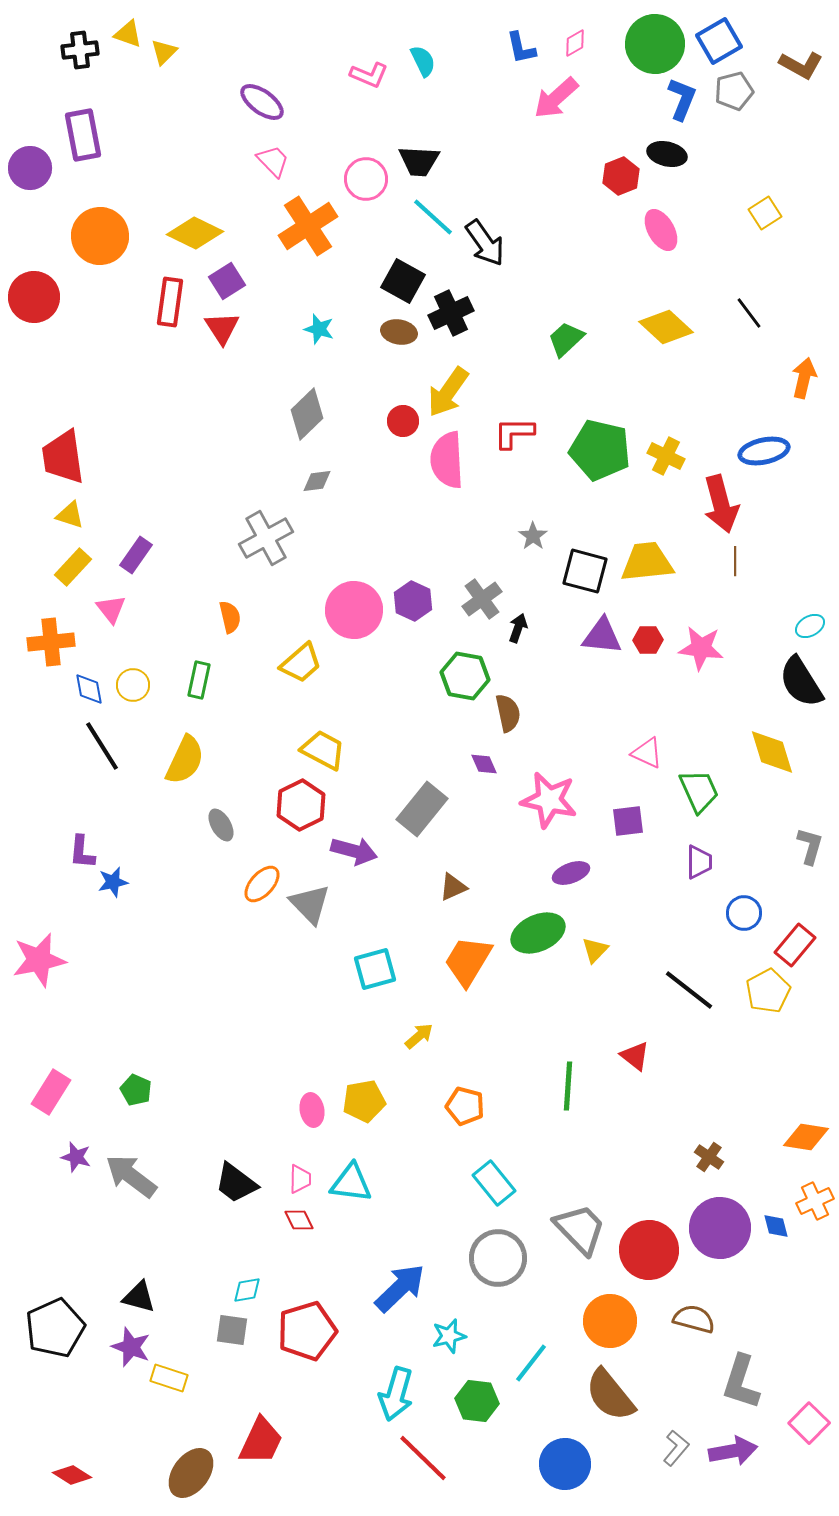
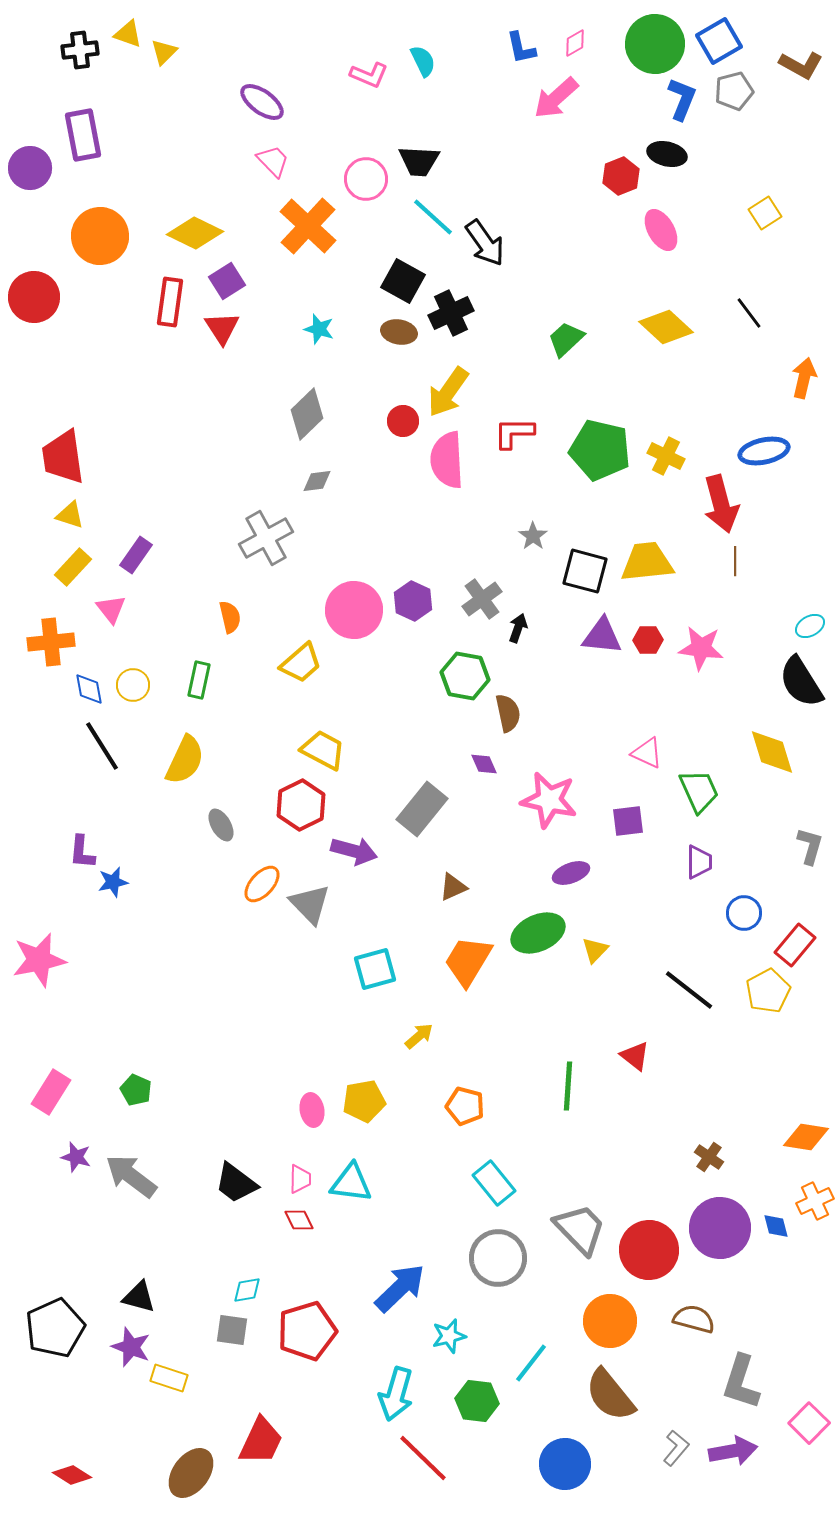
orange cross at (308, 226): rotated 14 degrees counterclockwise
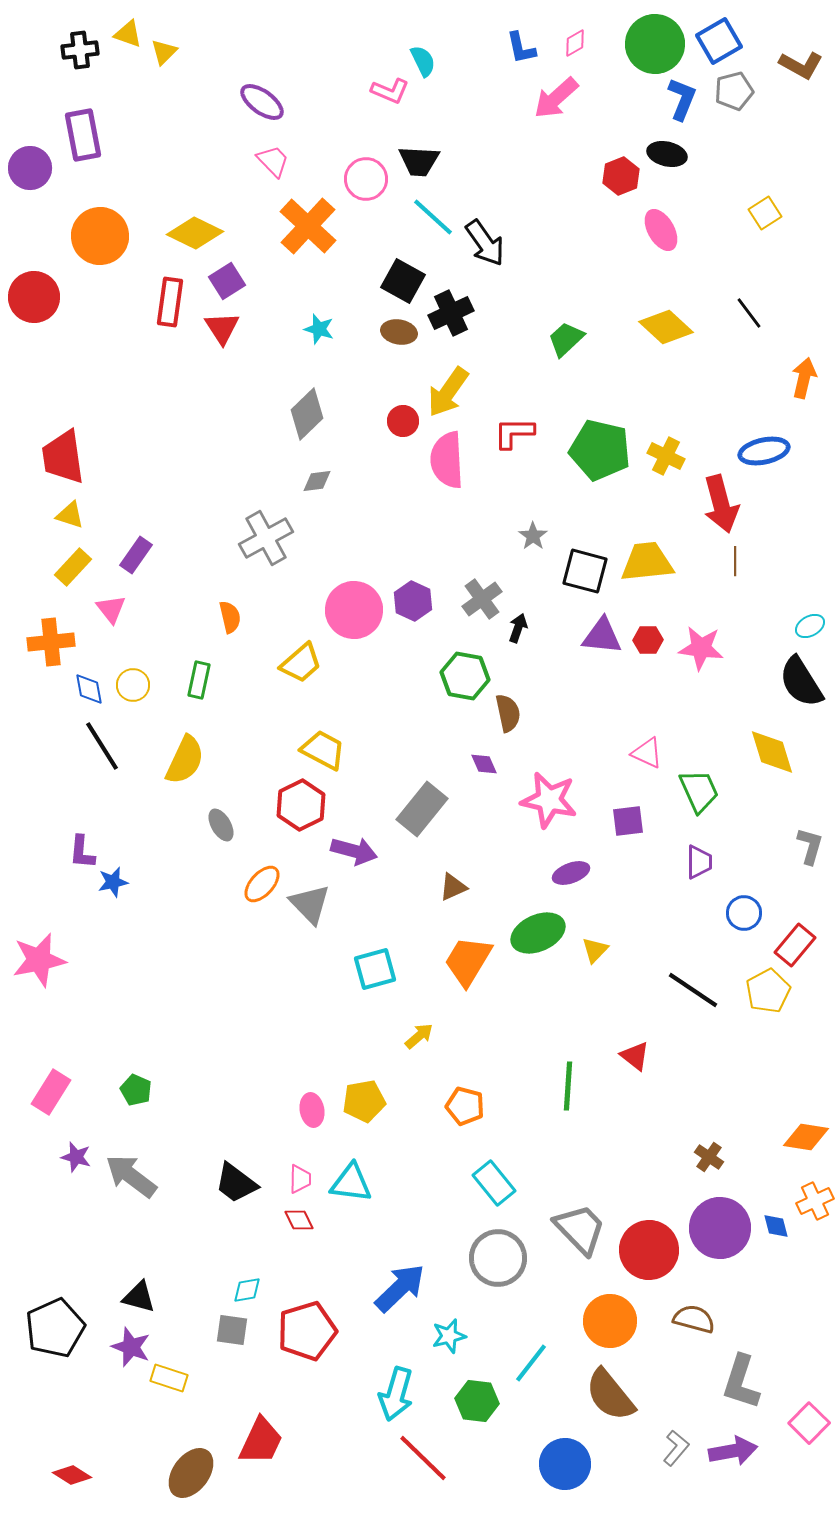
pink L-shape at (369, 75): moved 21 px right, 16 px down
black line at (689, 990): moved 4 px right; rotated 4 degrees counterclockwise
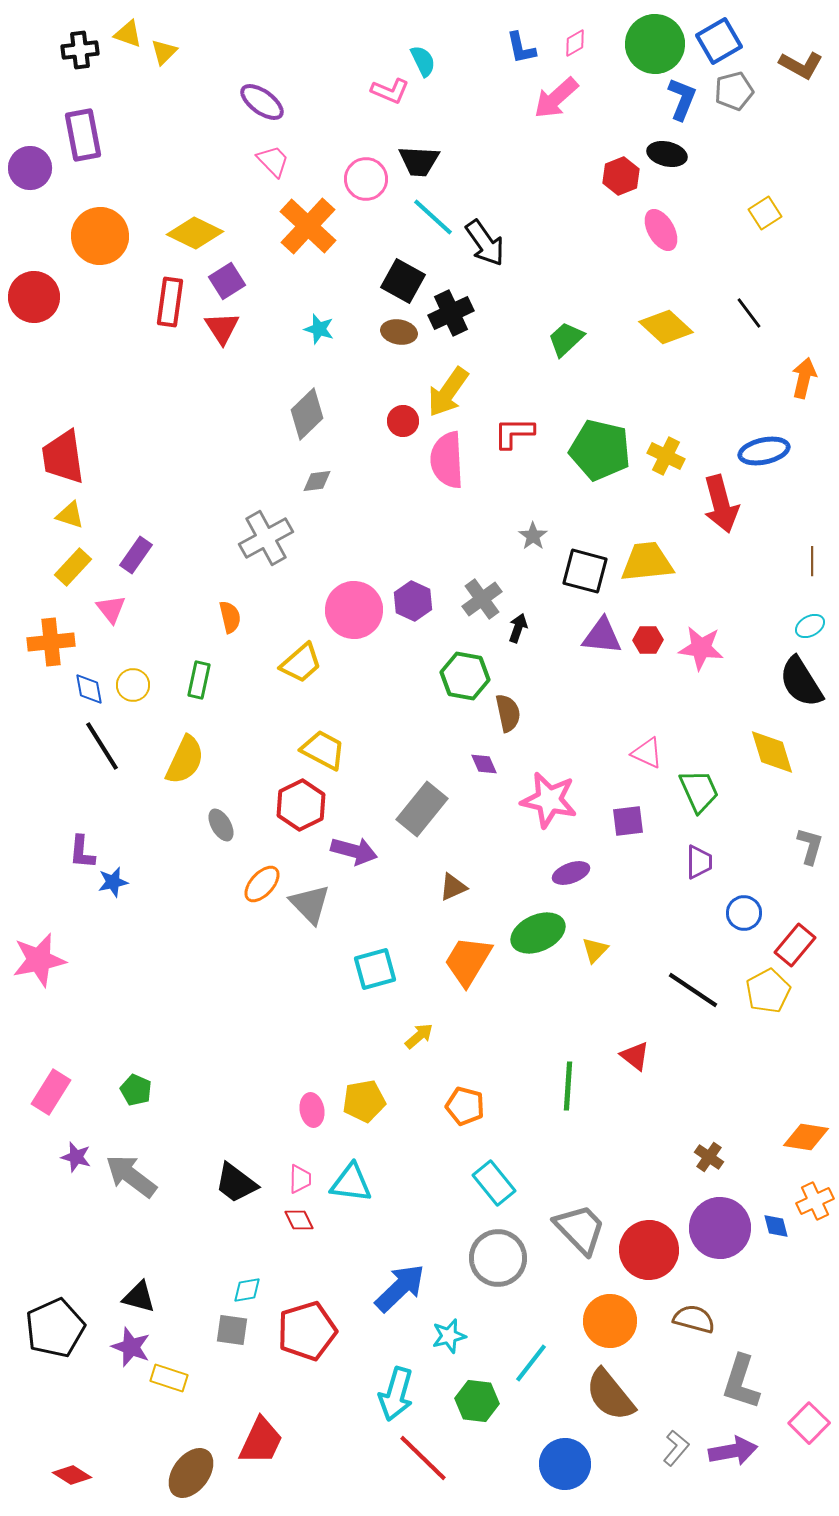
brown line at (735, 561): moved 77 px right
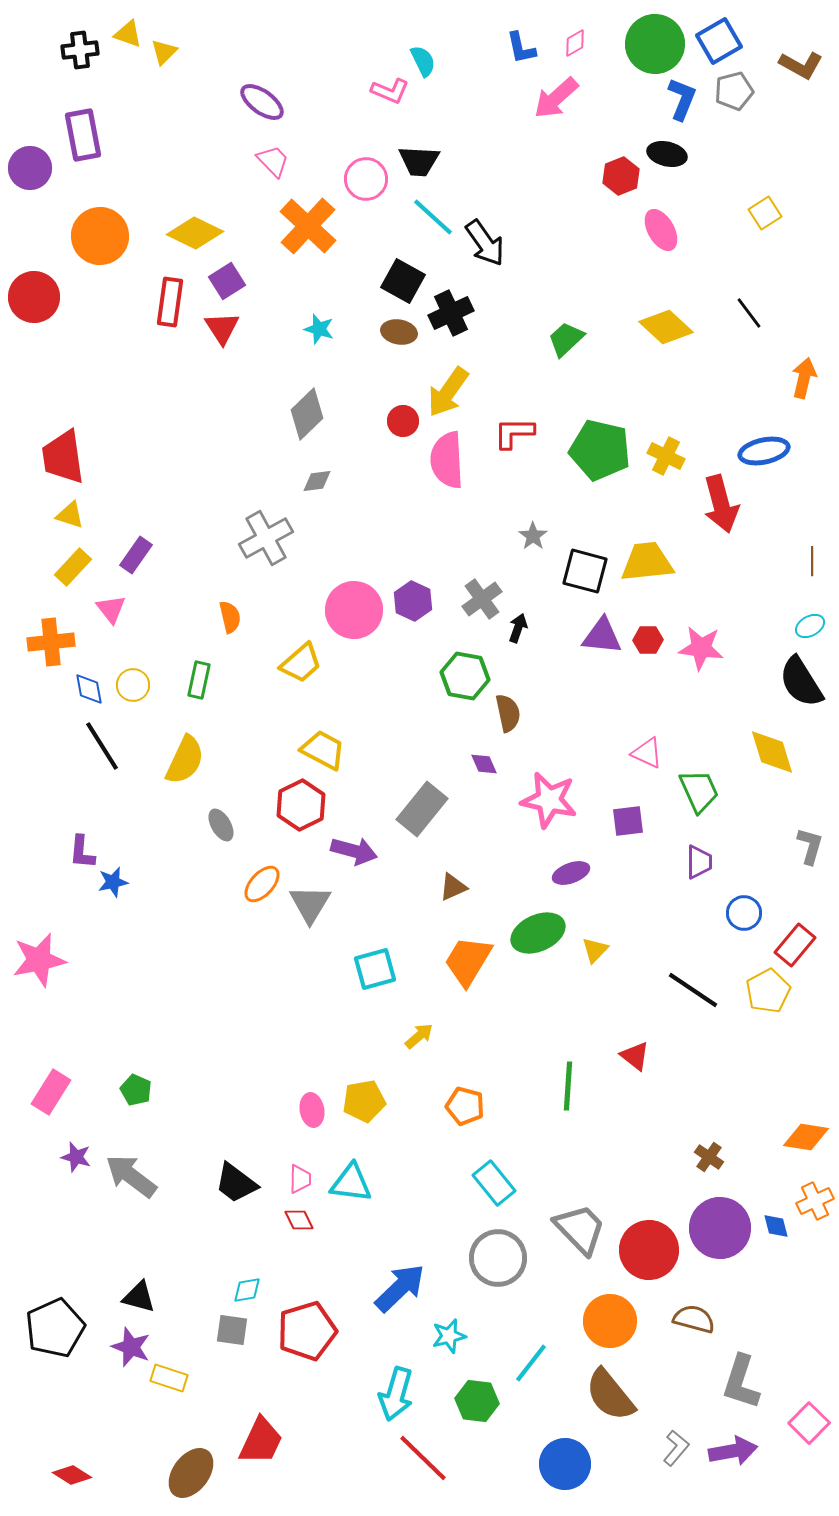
gray triangle at (310, 904): rotated 15 degrees clockwise
